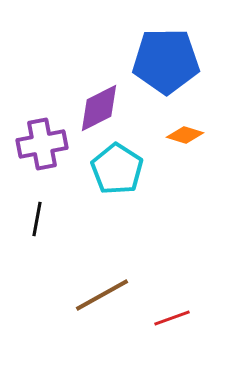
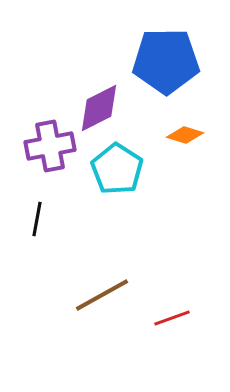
purple cross: moved 8 px right, 2 px down
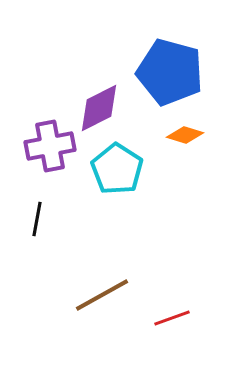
blue pentagon: moved 4 px right, 11 px down; rotated 16 degrees clockwise
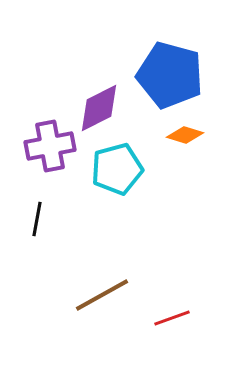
blue pentagon: moved 3 px down
cyan pentagon: rotated 24 degrees clockwise
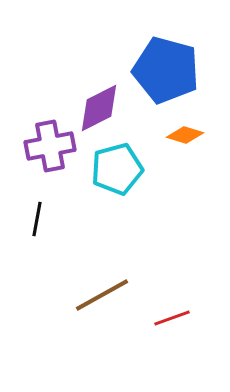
blue pentagon: moved 4 px left, 5 px up
